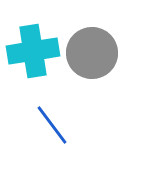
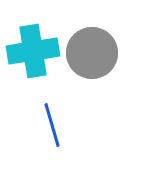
blue line: rotated 21 degrees clockwise
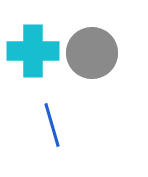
cyan cross: rotated 9 degrees clockwise
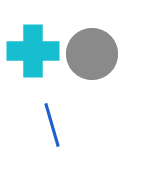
gray circle: moved 1 px down
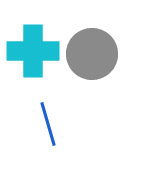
blue line: moved 4 px left, 1 px up
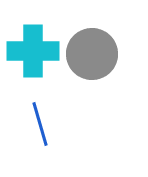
blue line: moved 8 px left
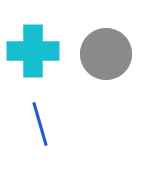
gray circle: moved 14 px right
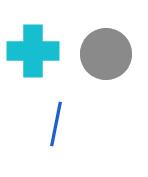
blue line: moved 16 px right; rotated 27 degrees clockwise
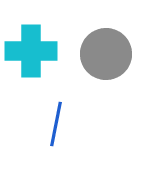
cyan cross: moved 2 px left
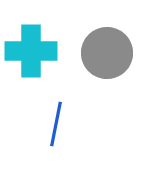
gray circle: moved 1 px right, 1 px up
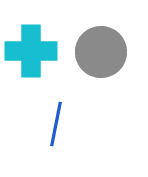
gray circle: moved 6 px left, 1 px up
